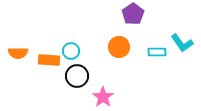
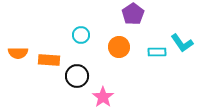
cyan circle: moved 10 px right, 16 px up
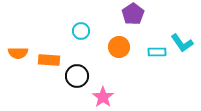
cyan circle: moved 4 px up
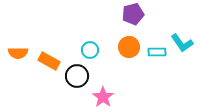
purple pentagon: rotated 20 degrees clockwise
cyan circle: moved 9 px right, 19 px down
orange circle: moved 10 px right
orange rectangle: moved 1 px down; rotated 25 degrees clockwise
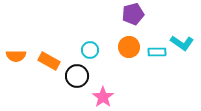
cyan L-shape: rotated 20 degrees counterclockwise
orange semicircle: moved 2 px left, 3 px down
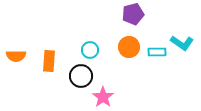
orange rectangle: rotated 65 degrees clockwise
black circle: moved 4 px right
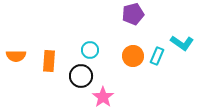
orange circle: moved 4 px right, 9 px down
cyan rectangle: moved 4 px down; rotated 66 degrees counterclockwise
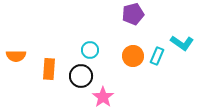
orange rectangle: moved 8 px down
